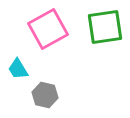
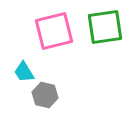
pink square: moved 6 px right, 2 px down; rotated 15 degrees clockwise
cyan trapezoid: moved 6 px right, 3 px down
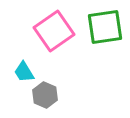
pink square: rotated 21 degrees counterclockwise
gray hexagon: rotated 10 degrees clockwise
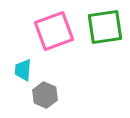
pink square: rotated 15 degrees clockwise
cyan trapezoid: moved 1 px left, 2 px up; rotated 35 degrees clockwise
